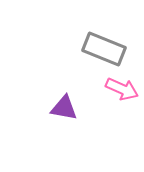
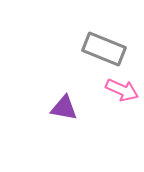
pink arrow: moved 1 px down
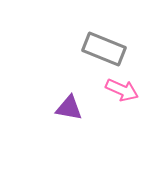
purple triangle: moved 5 px right
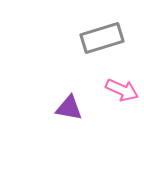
gray rectangle: moved 2 px left, 11 px up; rotated 39 degrees counterclockwise
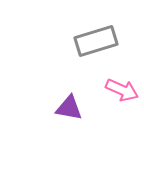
gray rectangle: moved 6 px left, 3 px down
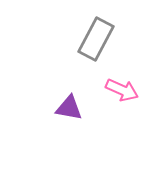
gray rectangle: moved 2 px up; rotated 45 degrees counterclockwise
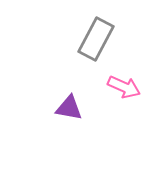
pink arrow: moved 2 px right, 3 px up
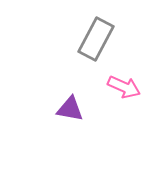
purple triangle: moved 1 px right, 1 px down
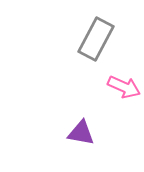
purple triangle: moved 11 px right, 24 px down
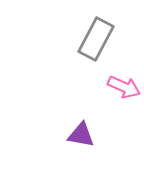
purple triangle: moved 2 px down
